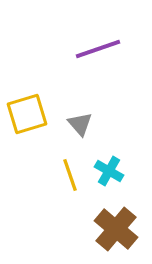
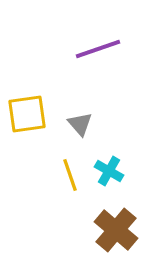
yellow square: rotated 9 degrees clockwise
brown cross: moved 1 px down
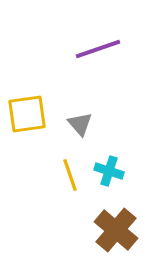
cyan cross: rotated 12 degrees counterclockwise
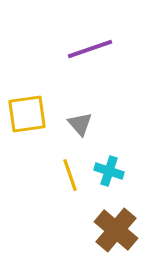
purple line: moved 8 px left
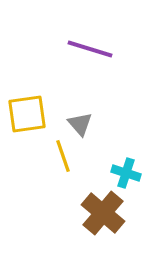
purple line: rotated 36 degrees clockwise
cyan cross: moved 17 px right, 2 px down
yellow line: moved 7 px left, 19 px up
brown cross: moved 13 px left, 17 px up
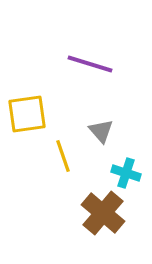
purple line: moved 15 px down
gray triangle: moved 21 px right, 7 px down
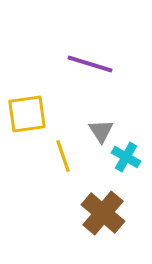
gray triangle: rotated 8 degrees clockwise
cyan cross: moved 16 px up; rotated 12 degrees clockwise
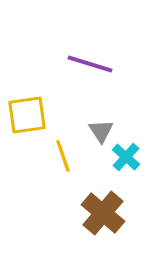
yellow square: moved 1 px down
cyan cross: rotated 12 degrees clockwise
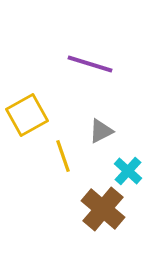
yellow square: rotated 21 degrees counterclockwise
gray triangle: rotated 36 degrees clockwise
cyan cross: moved 2 px right, 14 px down
brown cross: moved 4 px up
